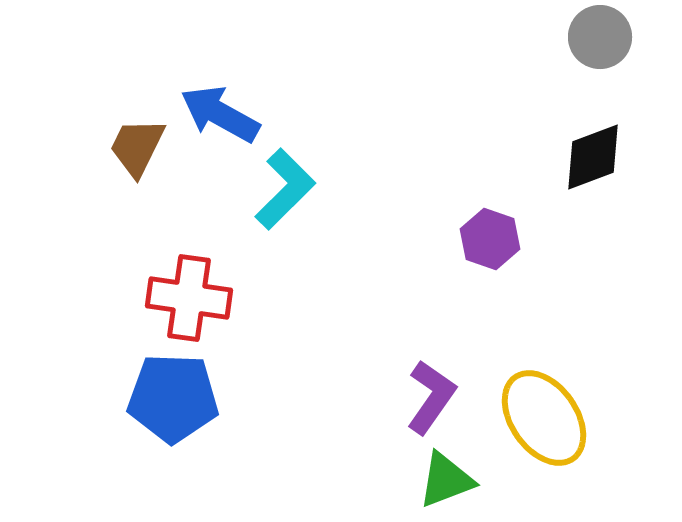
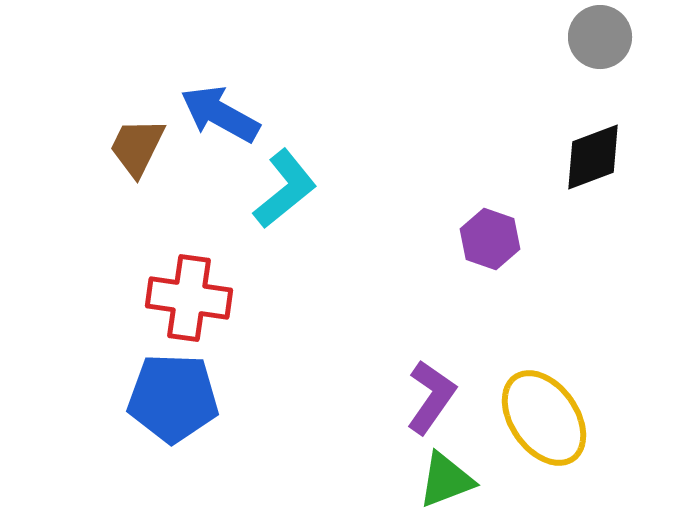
cyan L-shape: rotated 6 degrees clockwise
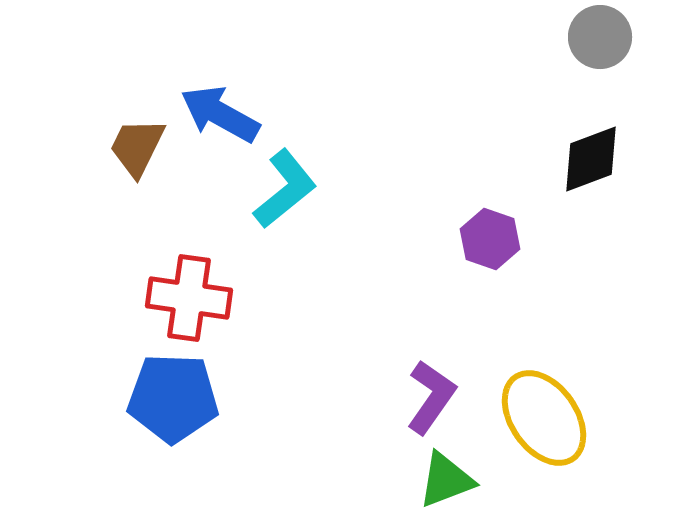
black diamond: moved 2 px left, 2 px down
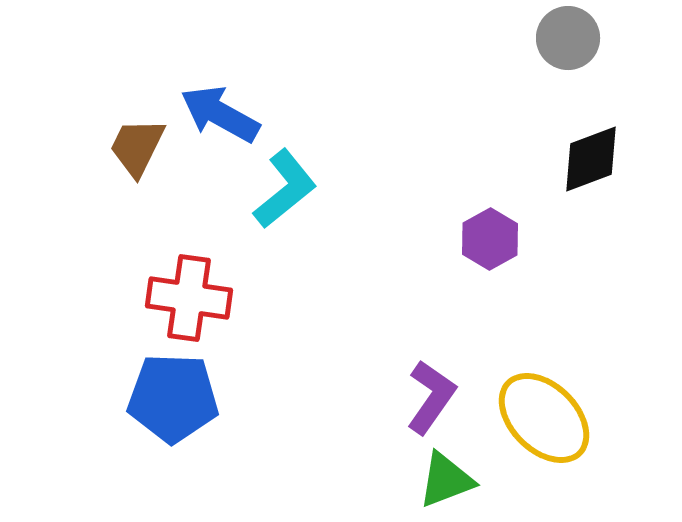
gray circle: moved 32 px left, 1 px down
purple hexagon: rotated 12 degrees clockwise
yellow ellipse: rotated 10 degrees counterclockwise
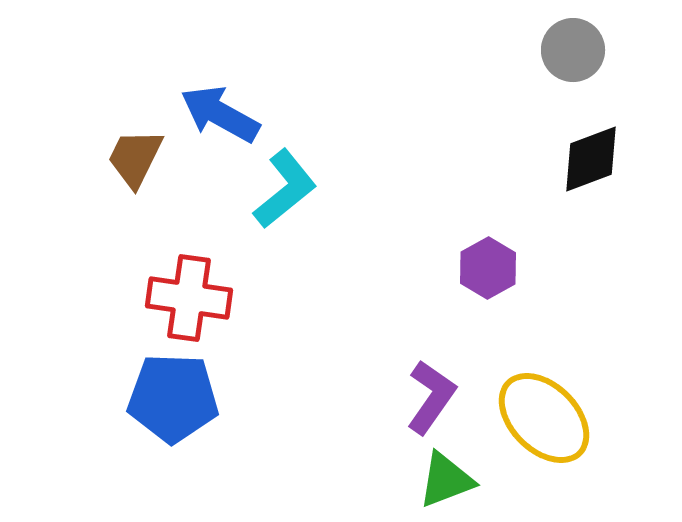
gray circle: moved 5 px right, 12 px down
brown trapezoid: moved 2 px left, 11 px down
purple hexagon: moved 2 px left, 29 px down
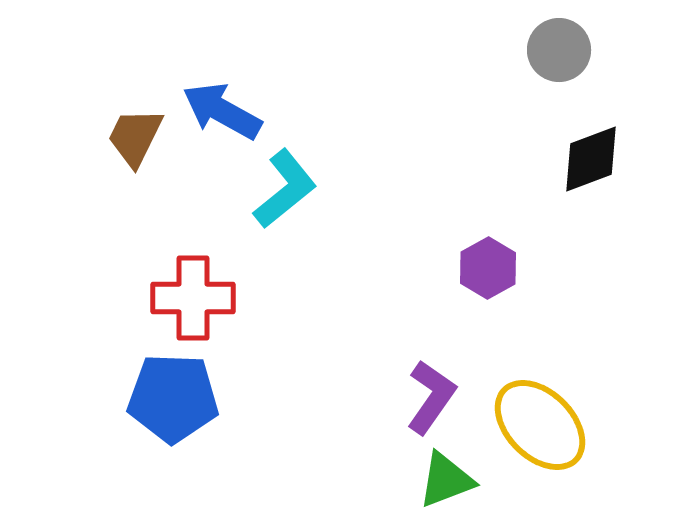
gray circle: moved 14 px left
blue arrow: moved 2 px right, 3 px up
brown trapezoid: moved 21 px up
red cross: moved 4 px right; rotated 8 degrees counterclockwise
yellow ellipse: moved 4 px left, 7 px down
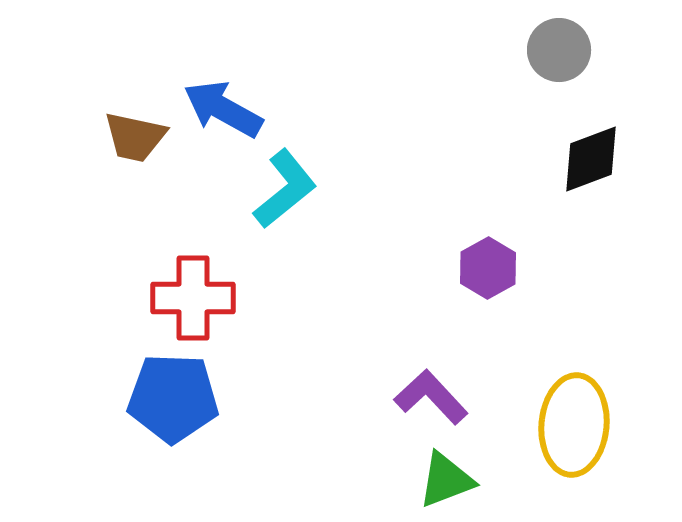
blue arrow: moved 1 px right, 2 px up
brown trapezoid: rotated 104 degrees counterclockwise
purple L-shape: rotated 78 degrees counterclockwise
yellow ellipse: moved 34 px right; rotated 50 degrees clockwise
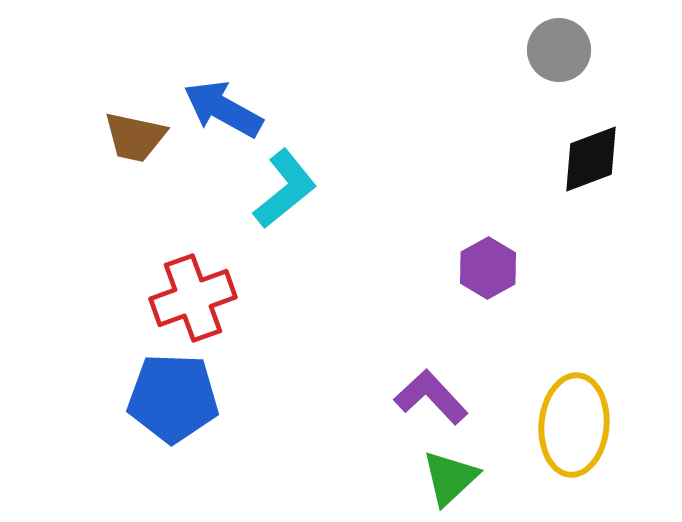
red cross: rotated 20 degrees counterclockwise
green triangle: moved 4 px right, 2 px up; rotated 22 degrees counterclockwise
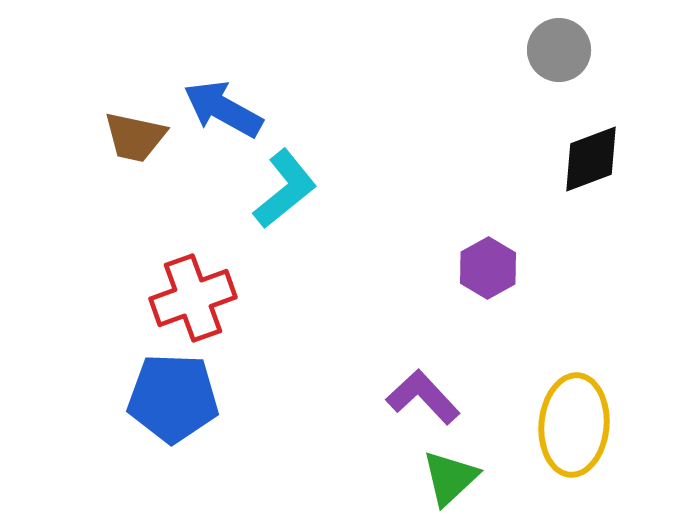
purple L-shape: moved 8 px left
